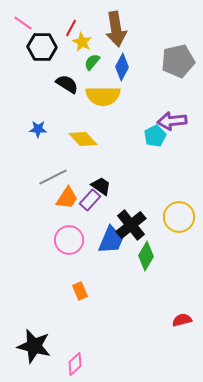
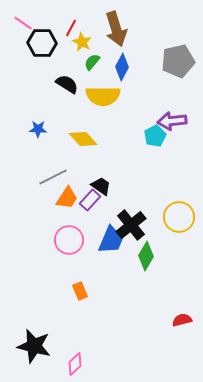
brown arrow: rotated 8 degrees counterclockwise
black hexagon: moved 4 px up
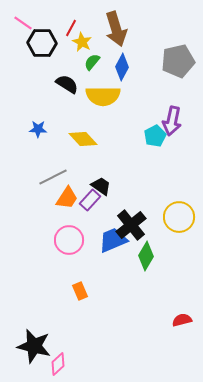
purple arrow: rotated 72 degrees counterclockwise
blue trapezoid: moved 2 px right; rotated 136 degrees counterclockwise
pink diamond: moved 17 px left
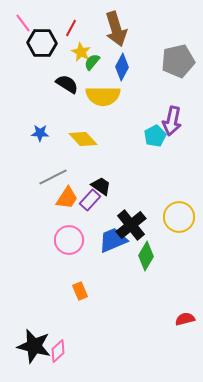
pink line: rotated 18 degrees clockwise
yellow star: moved 1 px left, 10 px down
blue star: moved 2 px right, 4 px down
red semicircle: moved 3 px right, 1 px up
pink diamond: moved 13 px up
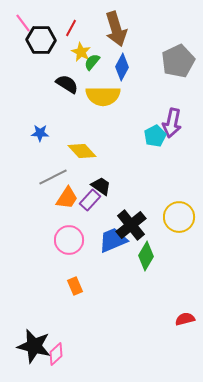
black hexagon: moved 1 px left, 3 px up
gray pentagon: rotated 12 degrees counterclockwise
purple arrow: moved 2 px down
yellow diamond: moved 1 px left, 12 px down
orange rectangle: moved 5 px left, 5 px up
pink diamond: moved 2 px left, 3 px down
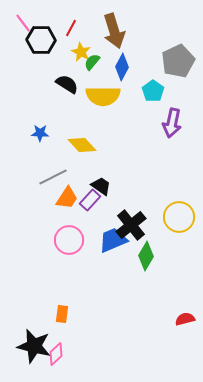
brown arrow: moved 2 px left, 2 px down
cyan pentagon: moved 2 px left, 45 px up; rotated 10 degrees counterclockwise
yellow diamond: moved 6 px up
orange rectangle: moved 13 px left, 28 px down; rotated 30 degrees clockwise
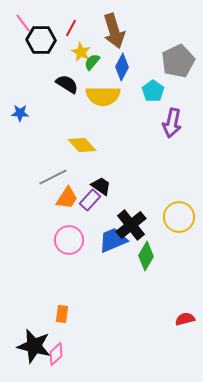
blue star: moved 20 px left, 20 px up
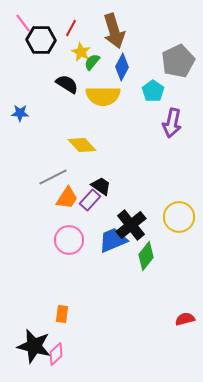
green diamond: rotated 8 degrees clockwise
